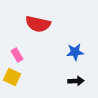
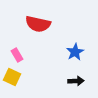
blue star: rotated 24 degrees counterclockwise
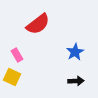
red semicircle: rotated 50 degrees counterclockwise
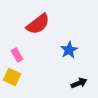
blue star: moved 6 px left, 2 px up
black arrow: moved 3 px right, 2 px down; rotated 21 degrees counterclockwise
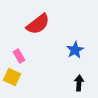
blue star: moved 6 px right
pink rectangle: moved 2 px right, 1 px down
black arrow: rotated 63 degrees counterclockwise
